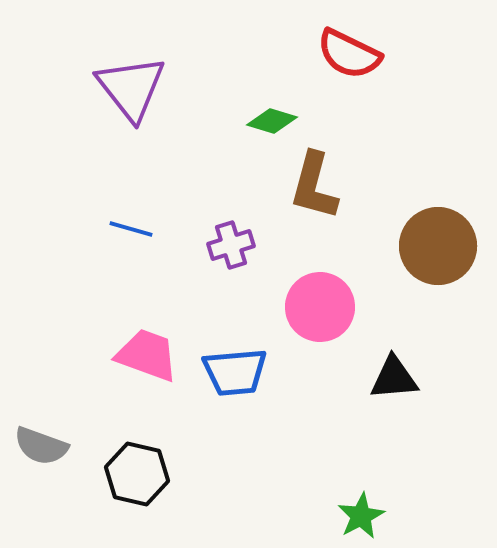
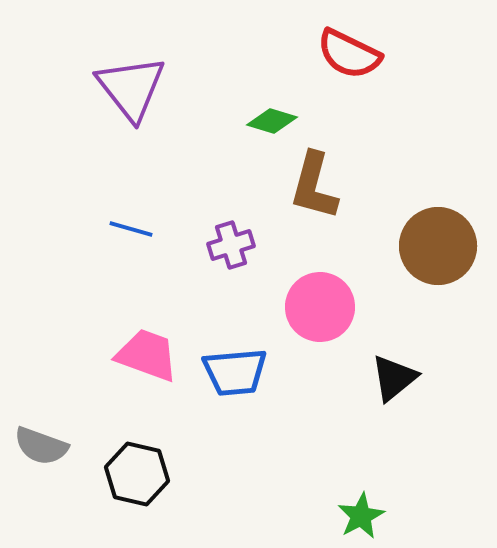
black triangle: rotated 34 degrees counterclockwise
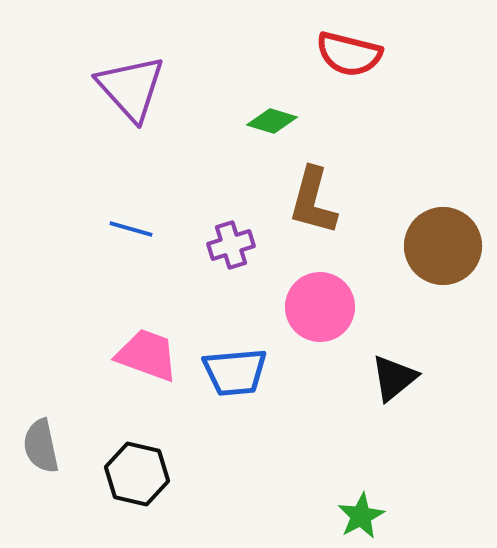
red semicircle: rotated 12 degrees counterclockwise
purple triangle: rotated 4 degrees counterclockwise
brown L-shape: moved 1 px left, 15 px down
brown circle: moved 5 px right
gray semicircle: rotated 58 degrees clockwise
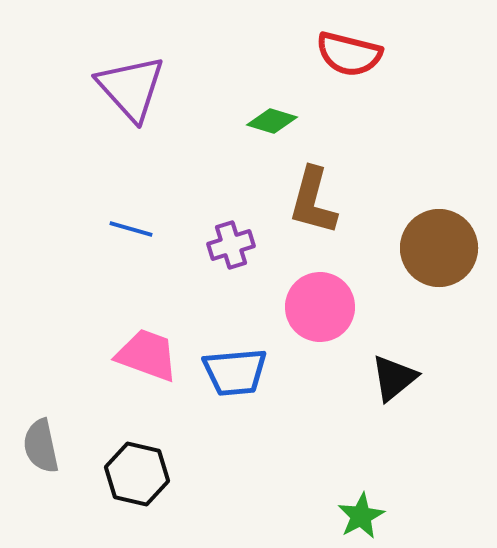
brown circle: moved 4 px left, 2 px down
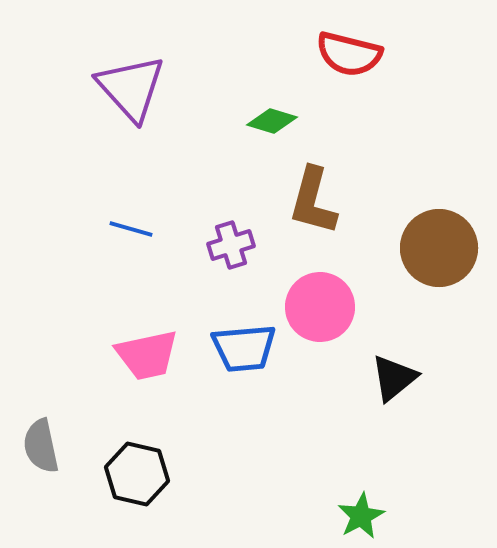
pink trapezoid: rotated 148 degrees clockwise
blue trapezoid: moved 9 px right, 24 px up
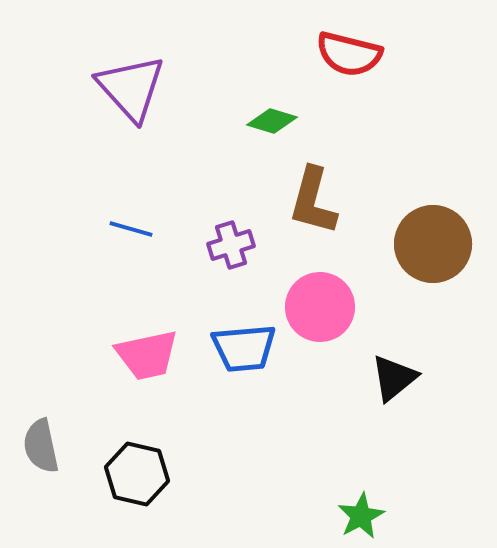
brown circle: moved 6 px left, 4 px up
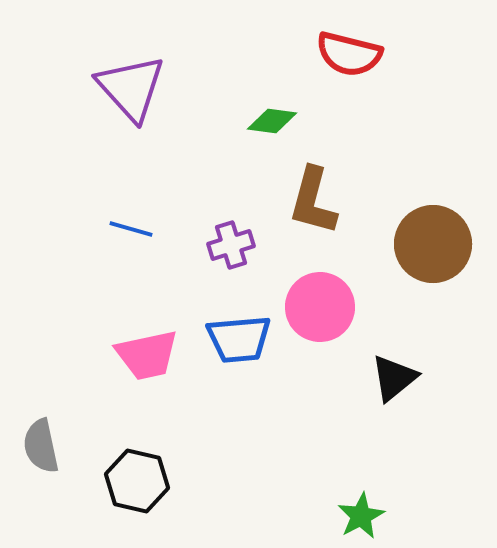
green diamond: rotated 9 degrees counterclockwise
blue trapezoid: moved 5 px left, 9 px up
black hexagon: moved 7 px down
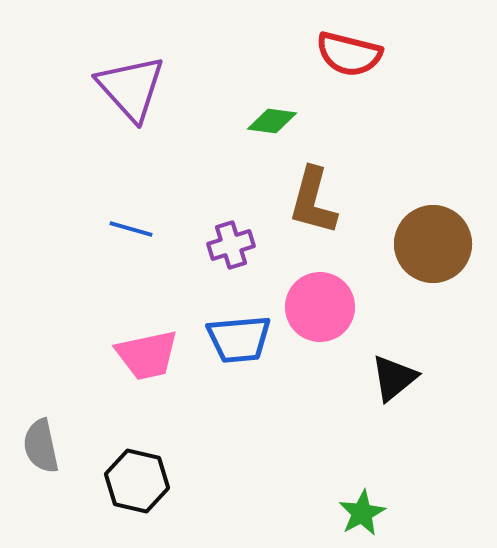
green star: moved 1 px right, 3 px up
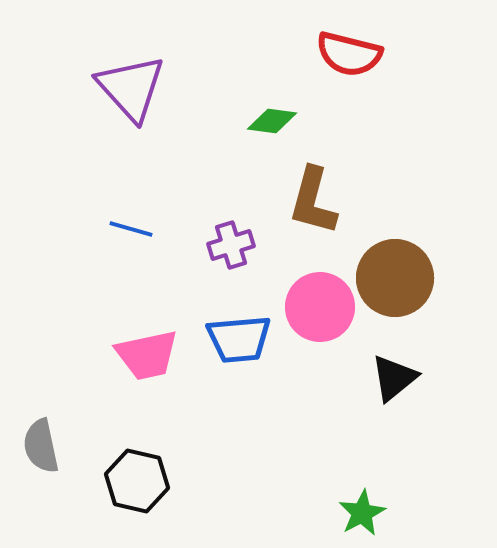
brown circle: moved 38 px left, 34 px down
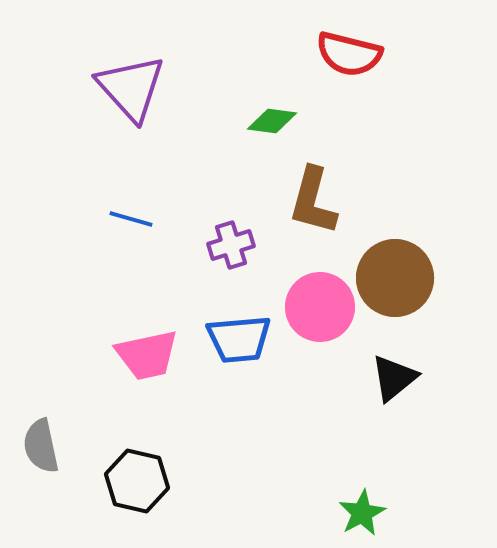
blue line: moved 10 px up
